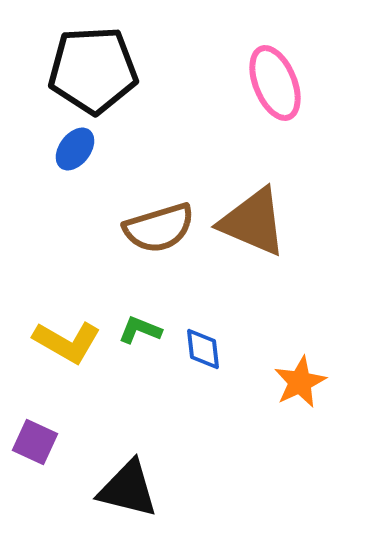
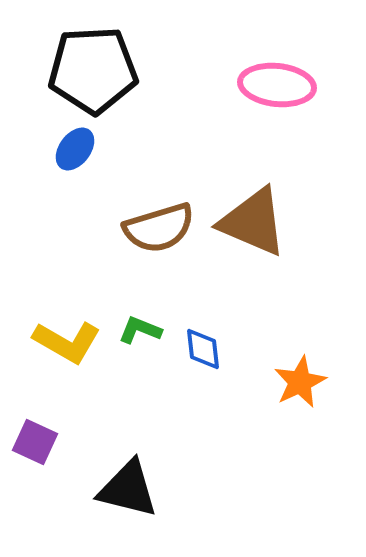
pink ellipse: moved 2 px right, 2 px down; rotated 62 degrees counterclockwise
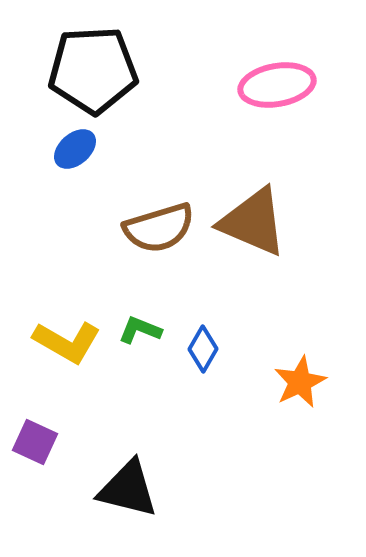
pink ellipse: rotated 16 degrees counterclockwise
blue ellipse: rotated 12 degrees clockwise
blue diamond: rotated 36 degrees clockwise
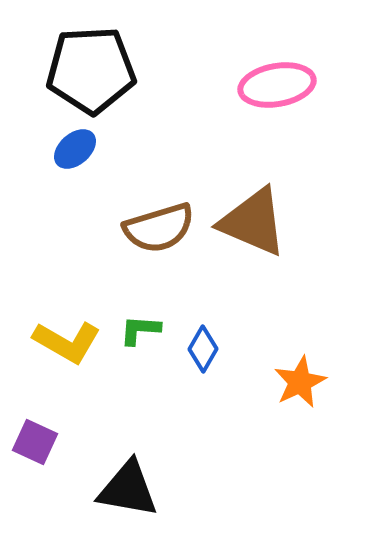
black pentagon: moved 2 px left
green L-shape: rotated 18 degrees counterclockwise
black triangle: rotated 4 degrees counterclockwise
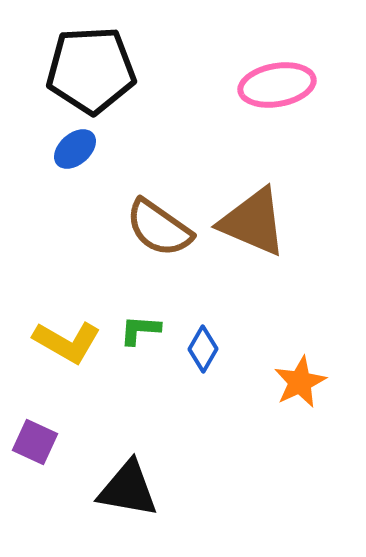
brown semicircle: rotated 52 degrees clockwise
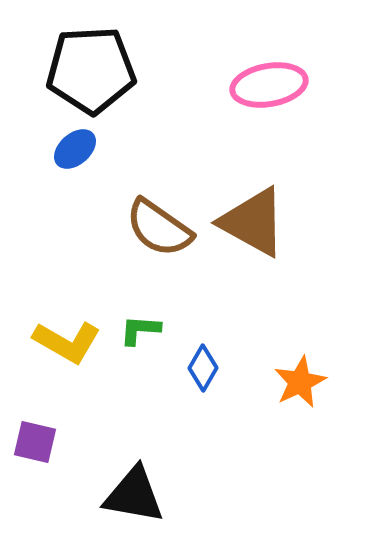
pink ellipse: moved 8 px left
brown triangle: rotated 6 degrees clockwise
blue diamond: moved 19 px down
purple square: rotated 12 degrees counterclockwise
black triangle: moved 6 px right, 6 px down
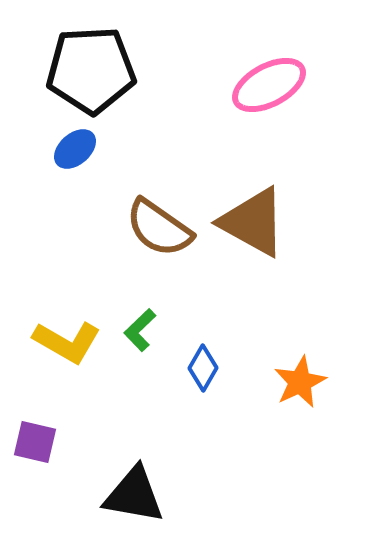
pink ellipse: rotated 18 degrees counterclockwise
green L-shape: rotated 48 degrees counterclockwise
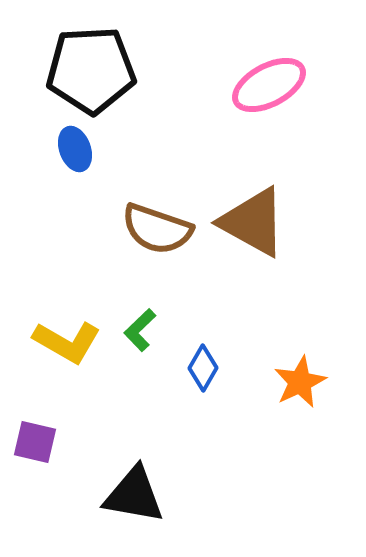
blue ellipse: rotated 69 degrees counterclockwise
brown semicircle: moved 2 px left, 1 px down; rotated 16 degrees counterclockwise
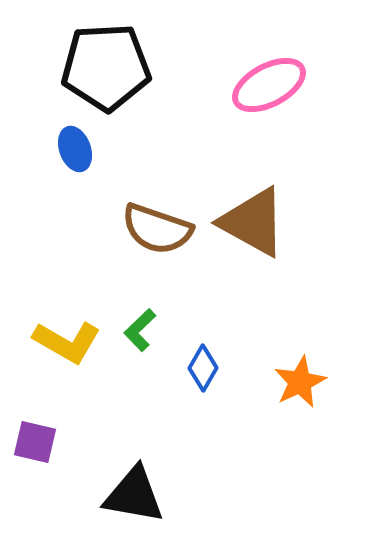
black pentagon: moved 15 px right, 3 px up
